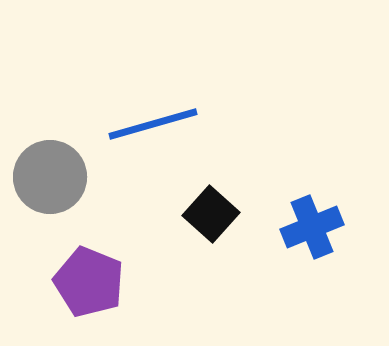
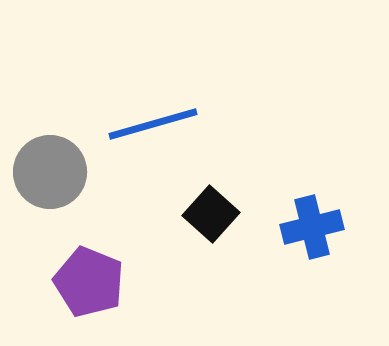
gray circle: moved 5 px up
blue cross: rotated 8 degrees clockwise
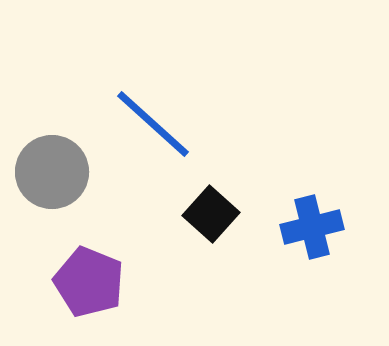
blue line: rotated 58 degrees clockwise
gray circle: moved 2 px right
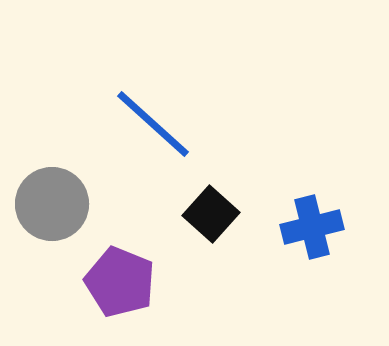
gray circle: moved 32 px down
purple pentagon: moved 31 px right
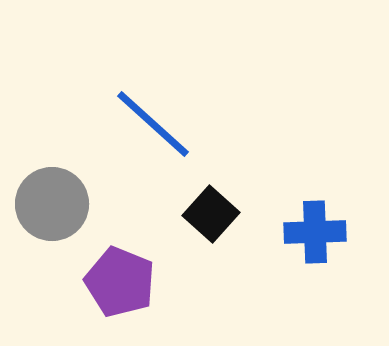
blue cross: moved 3 px right, 5 px down; rotated 12 degrees clockwise
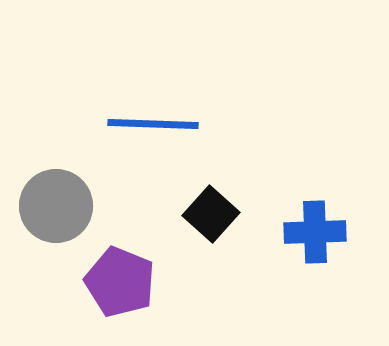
blue line: rotated 40 degrees counterclockwise
gray circle: moved 4 px right, 2 px down
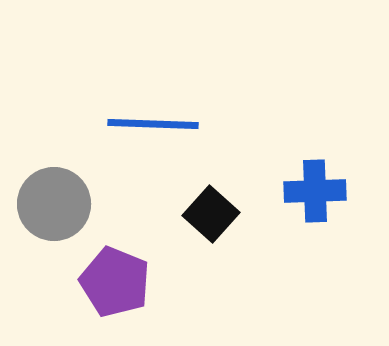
gray circle: moved 2 px left, 2 px up
blue cross: moved 41 px up
purple pentagon: moved 5 px left
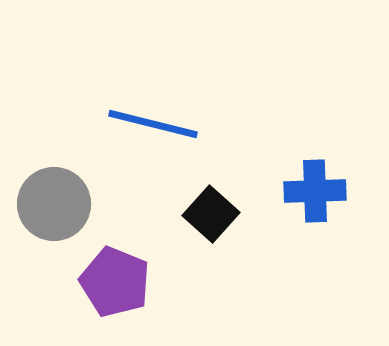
blue line: rotated 12 degrees clockwise
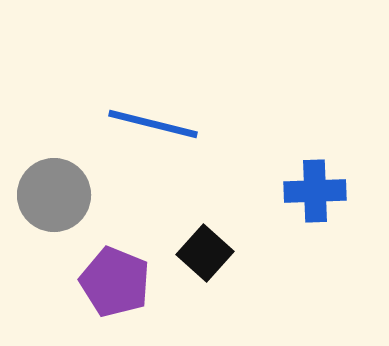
gray circle: moved 9 px up
black square: moved 6 px left, 39 px down
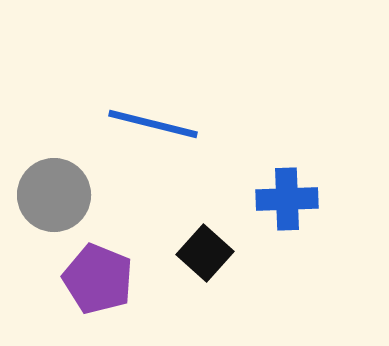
blue cross: moved 28 px left, 8 px down
purple pentagon: moved 17 px left, 3 px up
